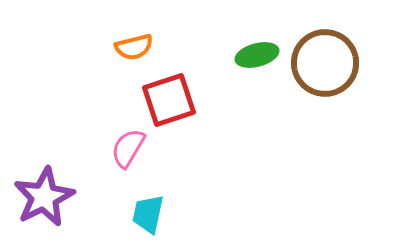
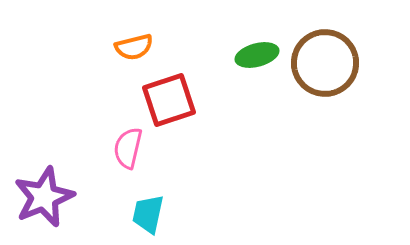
pink semicircle: rotated 18 degrees counterclockwise
purple star: rotated 4 degrees clockwise
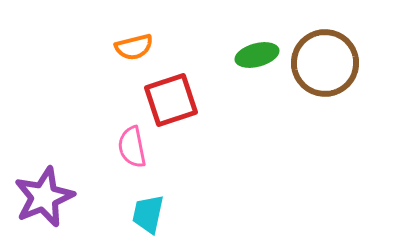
red square: moved 2 px right
pink semicircle: moved 4 px right, 1 px up; rotated 24 degrees counterclockwise
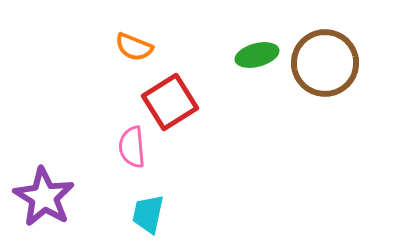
orange semicircle: rotated 36 degrees clockwise
red square: moved 1 px left, 2 px down; rotated 14 degrees counterclockwise
pink semicircle: rotated 6 degrees clockwise
purple star: rotated 18 degrees counterclockwise
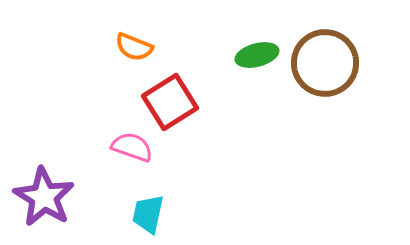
pink semicircle: rotated 114 degrees clockwise
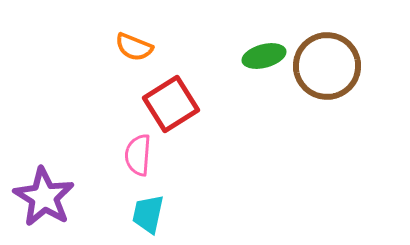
green ellipse: moved 7 px right, 1 px down
brown circle: moved 2 px right, 3 px down
red square: moved 1 px right, 2 px down
pink semicircle: moved 6 px right, 8 px down; rotated 105 degrees counterclockwise
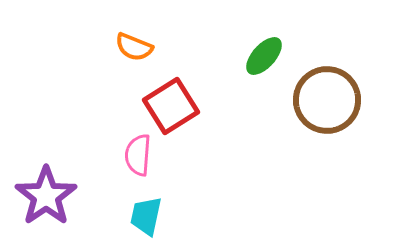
green ellipse: rotated 33 degrees counterclockwise
brown circle: moved 34 px down
red square: moved 2 px down
purple star: moved 2 px right, 1 px up; rotated 6 degrees clockwise
cyan trapezoid: moved 2 px left, 2 px down
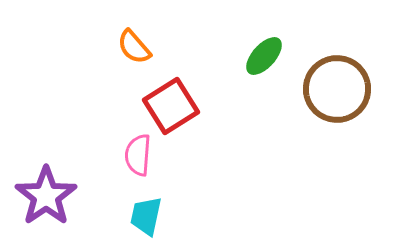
orange semicircle: rotated 27 degrees clockwise
brown circle: moved 10 px right, 11 px up
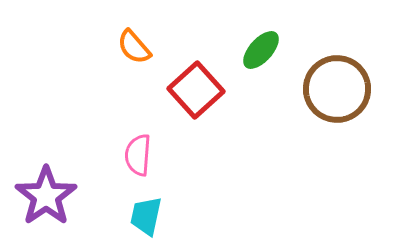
green ellipse: moved 3 px left, 6 px up
red square: moved 25 px right, 16 px up; rotated 10 degrees counterclockwise
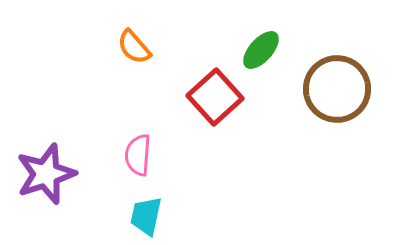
red square: moved 19 px right, 7 px down
purple star: moved 22 px up; rotated 16 degrees clockwise
